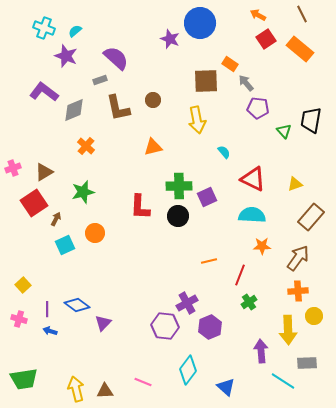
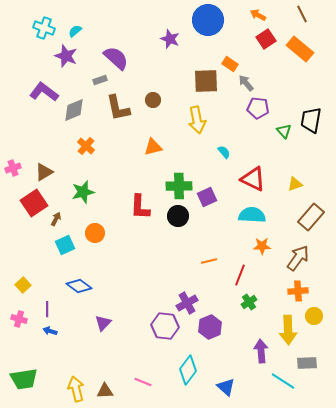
blue circle at (200, 23): moved 8 px right, 3 px up
blue diamond at (77, 305): moved 2 px right, 19 px up
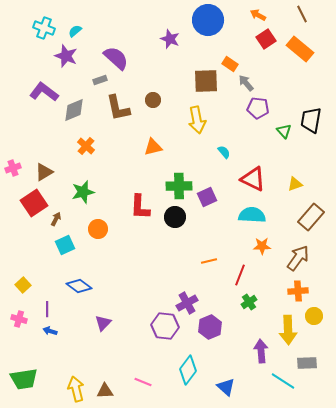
black circle at (178, 216): moved 3 px left, 1 px down
orange circle at (95, 233): moved 3 px right, 4 px up
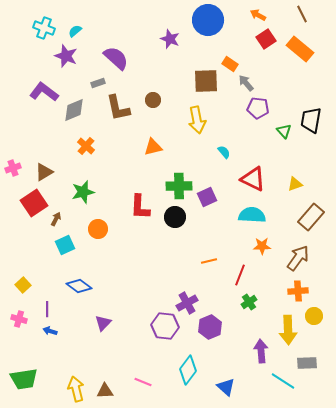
gray rectangle at (100, 80): moved 2 px left, 3 px down
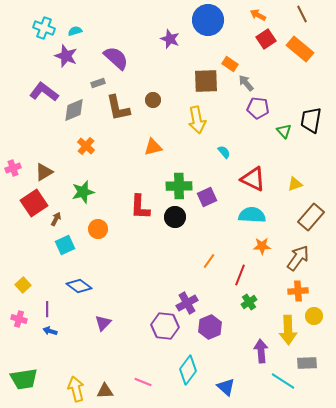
cyan semicircle at (75, 31): rotated 24 degrees clockwise
orange line at (209, 261): rotated 42 degrees counterclockwise
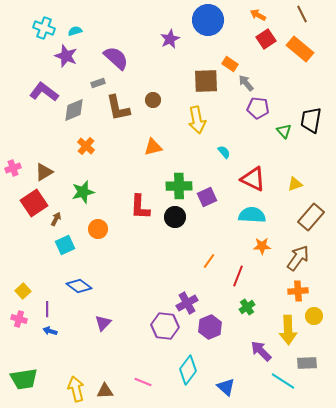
purple star at (170, 39): rotated 24 degrees clockwise
red line at (240, 275): moved 2 px left, 1 px down
yellow square at (23, 285): moved 6 px down
green cross at (249, 302): moved 2 px left, 5 px down
purple arrow at (261, 351): rotated 40 degrees counterclockwise
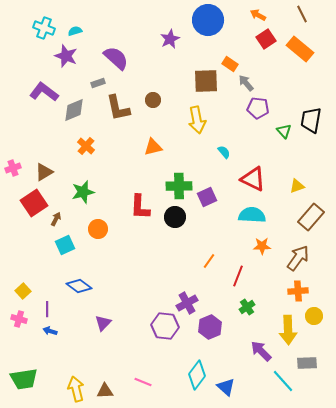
yellow triangle at (295, 184): moved 2 px right, 2 px down
cyan diamond at (188, 370): moved 9 px right, 5 px down
cyan line at (283, 381): rotated 15 degrees clockwise
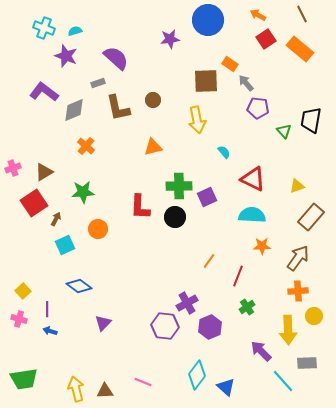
purple star at (170, 39): rotated 18 degrees clockwise
green star at (83, 192): rotated 10 degrees clockwise
